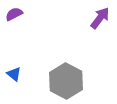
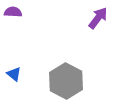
purple semicircle: moved 1 px left, 2 px up; rotated 30 degrees clockwise
purple arrow: moved 2 px left
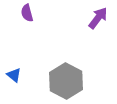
purple semicircle: moved 14 px right, 1 px down; rotated 108 degrees counterclockwise
blue triangle: moved 1 px down
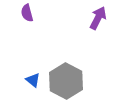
purple arrow: rotated 10 degrees counterclockwise
blue triangle: moved 19 px right, 5 px down
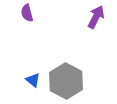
purple arrow: moved 2 px left, 1 px up
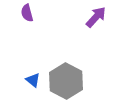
purple arrow: rotated 15 degrees clockwise
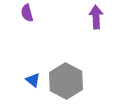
purple arrow: rotated 45 degrees counterclockwise
